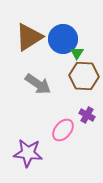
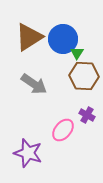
gray arrow: moved 4 px left
purple star: rotated 12 degrees clockwise
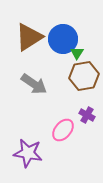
brown hexagon: rotated 12 degrees counterclockwise
purple star: rotated 8 degrees counterclockwise
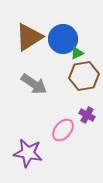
green triangle: rotated 32 degrees clockwise
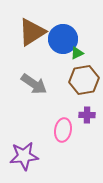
brown triangle: moved 3 px right, 5 px up
brown hexagon: moved 4 px down
purple cross: rotated 28 degrees counterclockwise
pink ellipse: rotated 30 degrees counterclockwise
purple star: moved 4 px left, 3 px down; rotated 16 degrees counterclockwise
